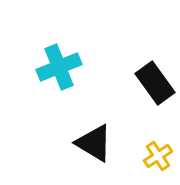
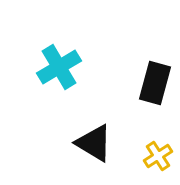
cyan cross: rotated 9 degrees counterclockwise
black rectangle: rotated 51 degrees clockwise
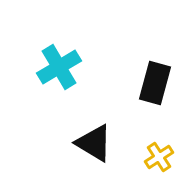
yellow cross: moved 1 px right, 1 px down
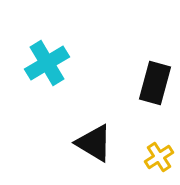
cyan cross: moved 12 px left, 4 px up
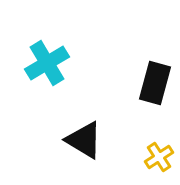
black triangle: moved 10 px left, 3 px up
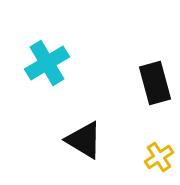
black rectangle: rotated 30 degrees counterclockwise
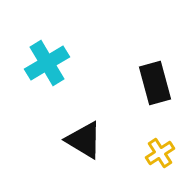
yellow cross: moved 1 px right, 4 px up
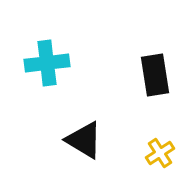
cyan cross: rotated 24 degrees clockwise
black rectangle: moved 8 px up; rotated 6 degrees clockwise
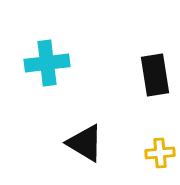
black triangle: moved 1 px right, 3 px down
yellow cross: rotated 28 degrees clockwise
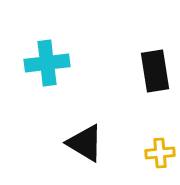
black rectangle: moved 4 px up
